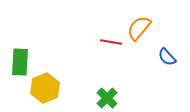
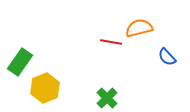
orange semicircle: rotated 36 degrees clockwise
green rectangle: rotated 32 degrees clockwise
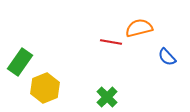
green cross: moved 1 px up
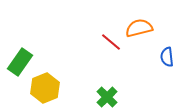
red line: rotated 30 degrees clockwise
blue semicircle: rotated 36 degrees clockwise
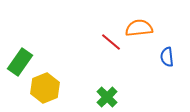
orange semicircle: rotated 8 degrees clockwise
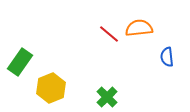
red line: moved 2 px left, 8 px up
yellow hexagon: moved 6 px right
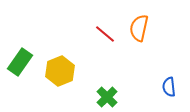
orange semicircle: rotated 72 degrees counterclockwise
red line: moved 4 px left
blue semicircle: moved 2 px right, 30 px down
yellow hexagon: moved 9 px right, 17 px up
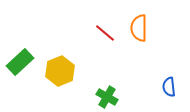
orange semicircle: rotated 12 degrees counterclockwise
red line: moved 1 px up
green rectangle: rotated 12 degrees clockwise
green cross: rotated 15 degrees counterclockwise
